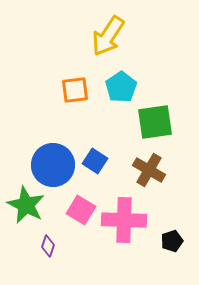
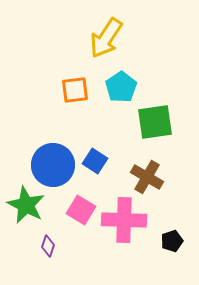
yellow arrow: moved 2 px left, 2 px down
brown cross: moved 2 px left, 7 px down
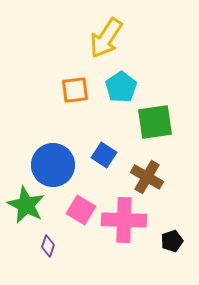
blue square: moved 9 px right, 6 px up
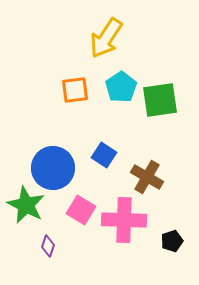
green square: moved 5 px right, 22 px up
blue circle: moved 3 px down
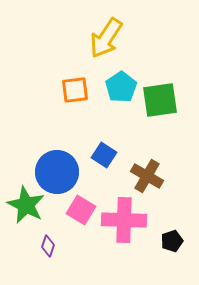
blue circle: moved 4 px right, 4 px down
brown cross: moved 1 px up
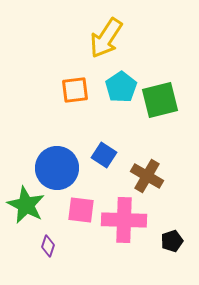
green square: rotated 6 degrees counterclockwise
blue circle: moved 4 px up
pink square: rotated 24 degrees counterclockwise
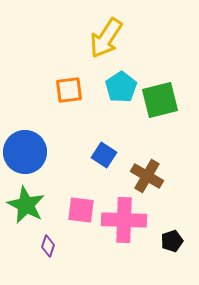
orange square: moved 6 px left
blue circle: moved 32 px left, 16 px up
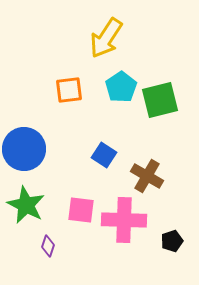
blue circle: moved 1 px left, 3 px up
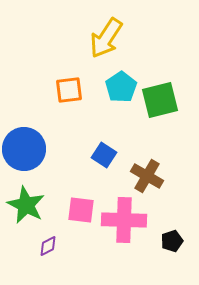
purple diamond: rotated 45 degrees clockwise
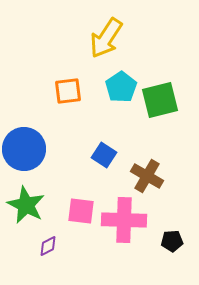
orange square: moved 1 px left, 1 px down
pink square: moved 1 px down
black pentagon: rotated 15 degrees clockwise
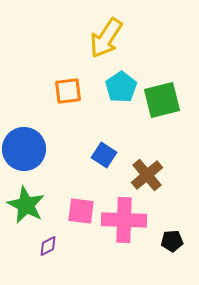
green square: moved 2 px right
brown cross: moved 1 px up; rotated 20 degrees clockwise
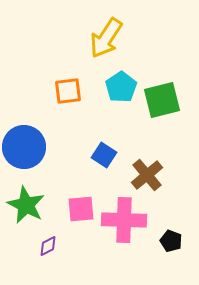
blue circle: moved 2 px up
pink square: moved 2 px up; rotated 12 degrees counterclockwise
black pentagon: moved 1 px left; rotated 25 degrees clockwise
